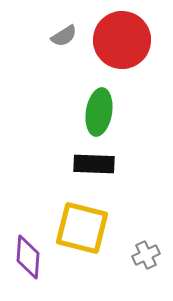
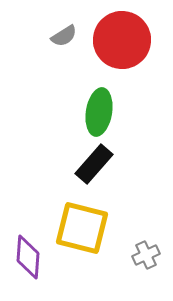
black rectangle: rotated 51 degrees counterclockwise
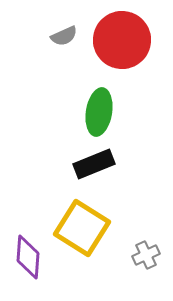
gray semicircle: rotated 8 degrees clockwise
black rectangle: rotated 27 degrees clockwise
yellow square: rotated 18 degrees clockwise
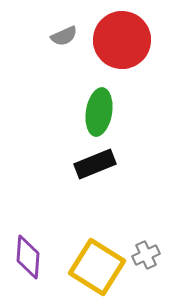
black rectangle: moved 1 px right
yellow square: moved 15 px right, 39 px down
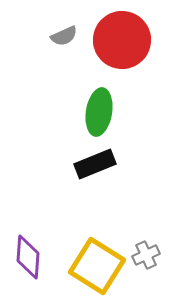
yellow square: moved 1 px up
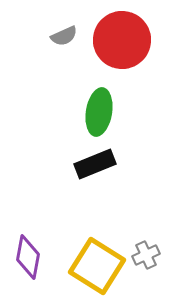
purple diamond: rotated 6 degrees clockwise
